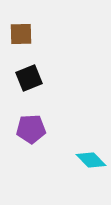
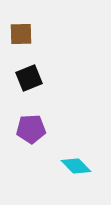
cyan diamond: moved 15 px left, 6 px down
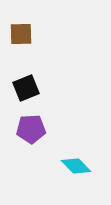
black square: moved 3 px left, 10 px down
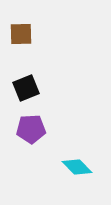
cyan diamond: moved 1 px right, 1 px down
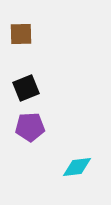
purple pentagon: moved 1 px left, 2 px up
cyan diamond: rotated 52 degrees counterclockwise
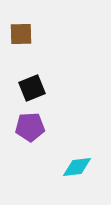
black square: moved 6 px right
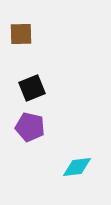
purple pentagon: rotated 16 degrees clockwise
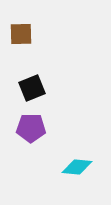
purple pentagon: moved 1 px right, 1 px down; rotated 12 degrees counterclockwise
cyan diamond: rotated 12 degrees clockwise
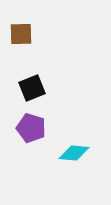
purple pentagon: rotated 16 degrees clockwise
cyan diamond: moved 3 px left, 14 px up
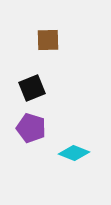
brown square: moved 27 px right, 6 px down
cyan diamond: rotated 16 degrees clockwise
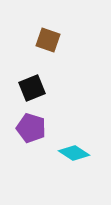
brown square: rotated 20 degrees clockwise
cyan diamond: rotated 12 degrees clockwise
